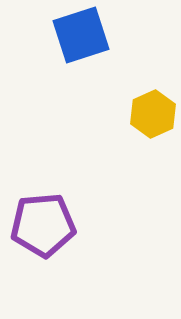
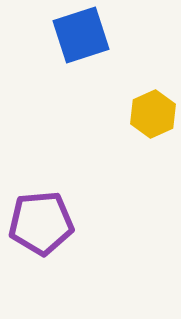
purple pentagon: moved 2 px left, 2 px up
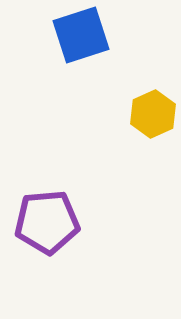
purple pentagon: moved 6 px right, 1 px up
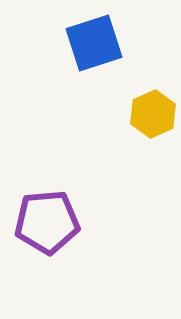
blue square: moved 13 px right, 8 px down
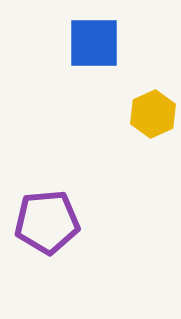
blue square: rotated 18 degrees clockwise
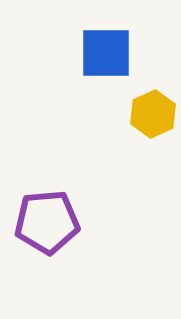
blue square: moved 12 px right, 10 px down
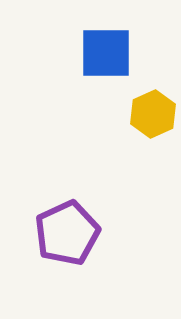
purple pentagon: moved 20 px right, 11 px down; rotated 20 degrees counterclockwise
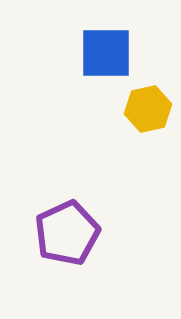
yellow hexagon: moved 5 px left, 5 px up; rotated 12 degrees clockwise
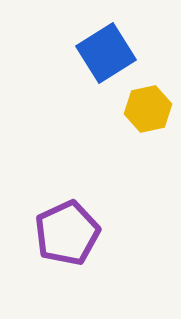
blue square: rotated 32 degrees counterclockwise
